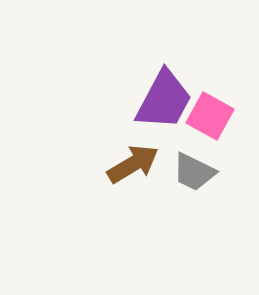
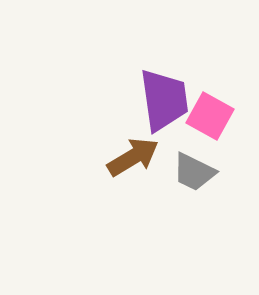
purple trapezoid: rotated 36 degrees counterclockwise
brown arrow: moved 7 px up
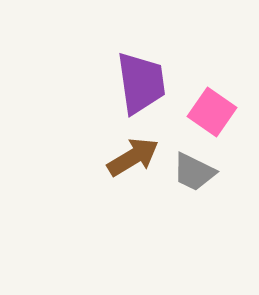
purple trapezoid: moved 23 px left, 17 px up
pink square: moved 2 px right, 4 px up; rotated 6 degrees clockwise
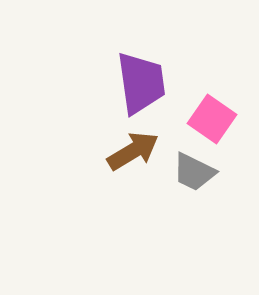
pink square: moved 7 px down
brown arrow: moved 6 px up
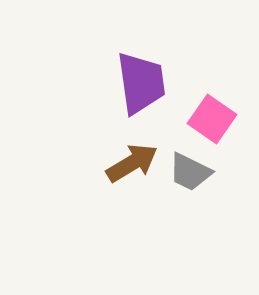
brown arrow: moved 1 px left, 12 px down
gray trapezoid: moved 4 px left
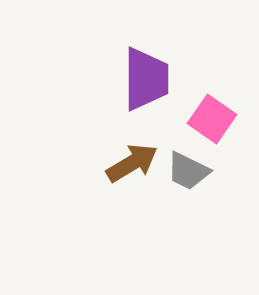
purple trapezoid: moved 5 px right, 4 px up; rotated 8 degrees clockwise
gray trapezoid: moved 2 px left, 1 px up
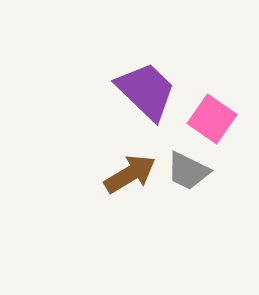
purple trapezoid: moved 12 px down; rotated 46 degrees counterclockwise
brown arrow: moved 2 px left, 11 px down
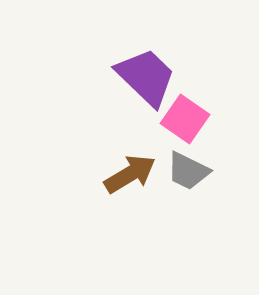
purple trapezoid: moved 14 px up
pink square: moved 27 px left
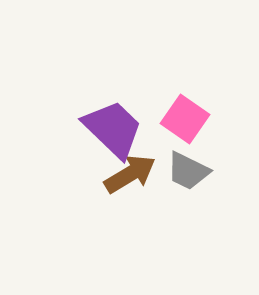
purple trapezoid: moved 33 px left, 52 px down
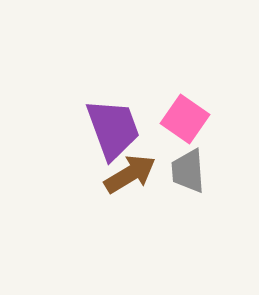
purple trapezoid: rotated 26 degrees clockwise
gray trapezoid: rotated 60 degrees clockwise
